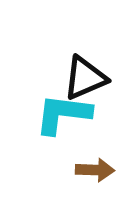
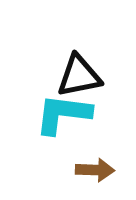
black triangle: moved 6 px left, 2 px up; rotated 12 degrees clockwise
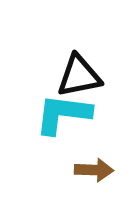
brown arrow: moved 1 px left
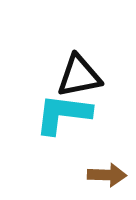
brown arrow: moved 13 px right, 5 px down
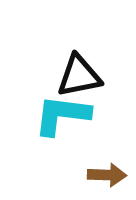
cyan L-shape: moved 1 px left, 1 px down
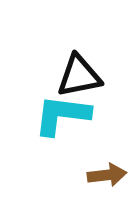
brown arrow: rotated 9 degrees counterclockwise
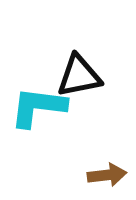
cyan L-shape: moved 24 px left, 8 px up
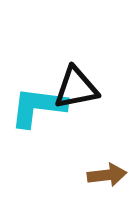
black triangle: moved 3 px left, 12 px down
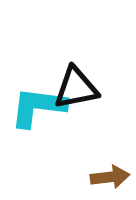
brown arrow: moved 3 px right, 2 px down
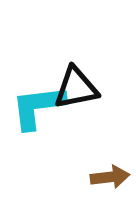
cyan L-shape: rotated 14 degrees counterclockwise
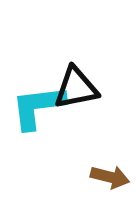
brown arrow: rotated 21 degrees clockwise
